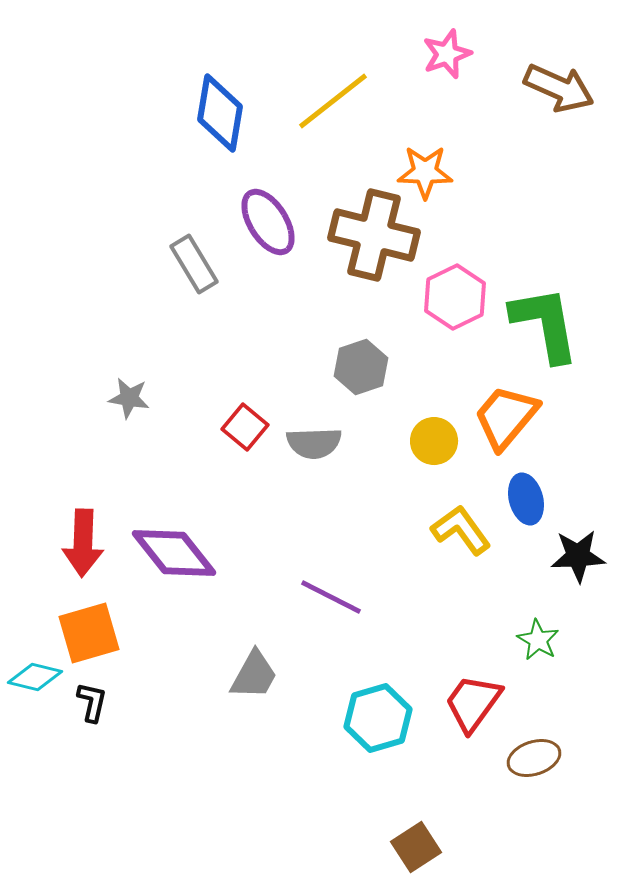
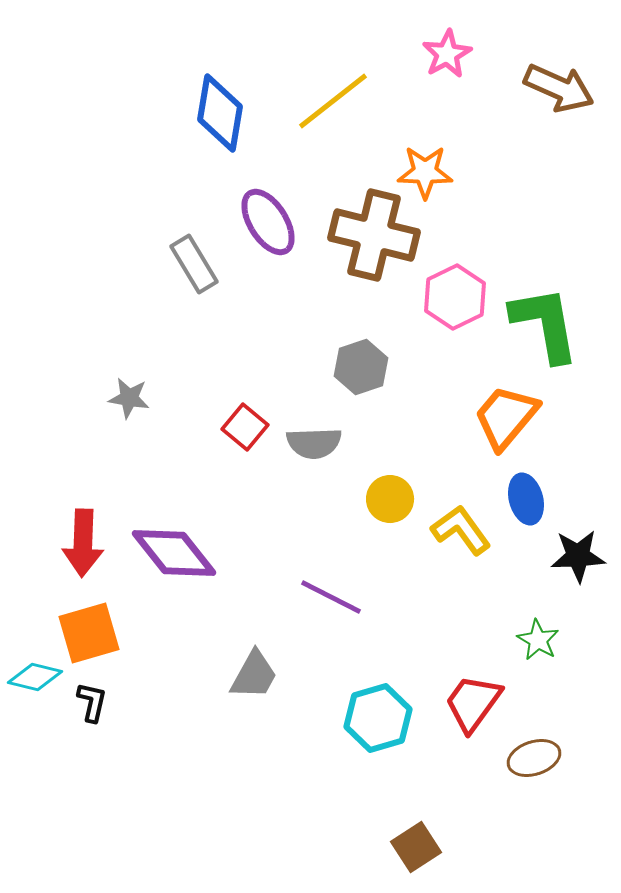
pink star: rotated 9 degrees counterclockwise
yellow circle: moved 44 px left, 58 px down
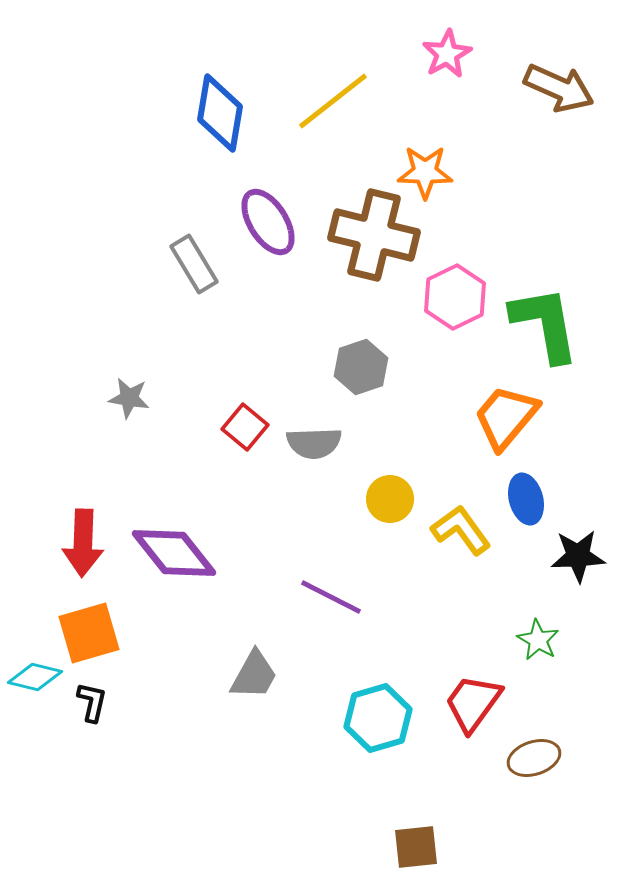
brown square: rotated 27 degrees clockwise
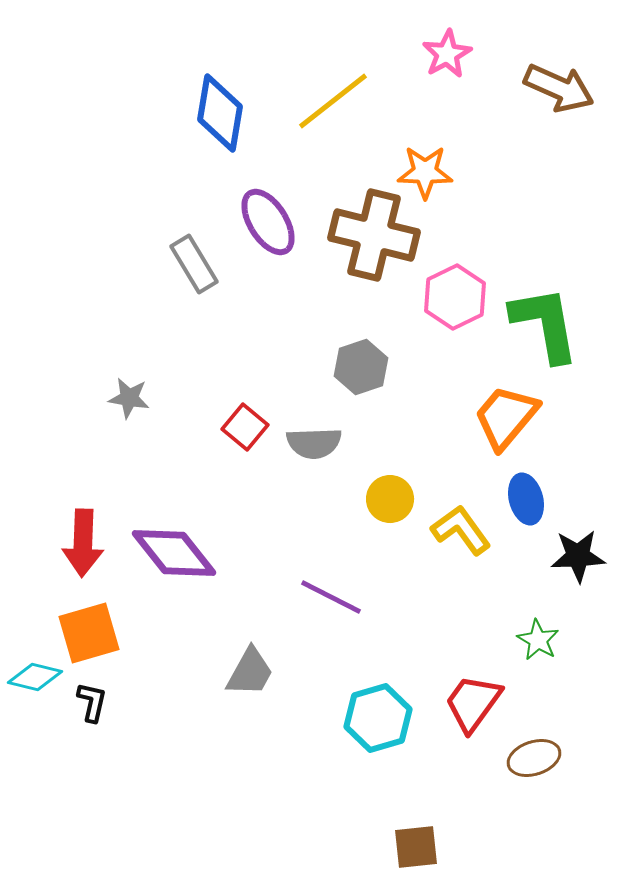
gray trapezoid: moved 4 px left, 3 px up
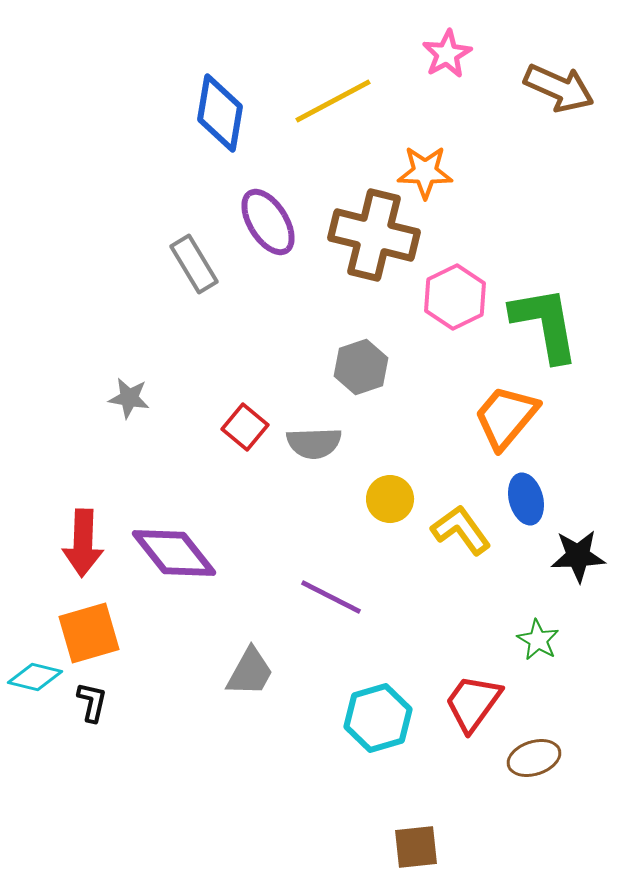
yellow line: rotated 10 degrees clockwise
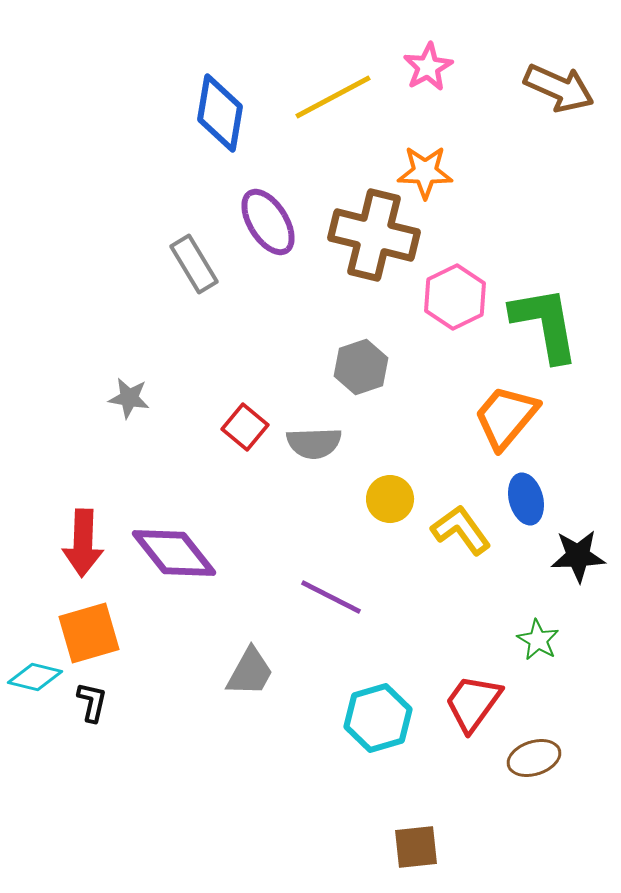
pink star: moved 19 px left, 13 px down
yellow line: moved 4 px up
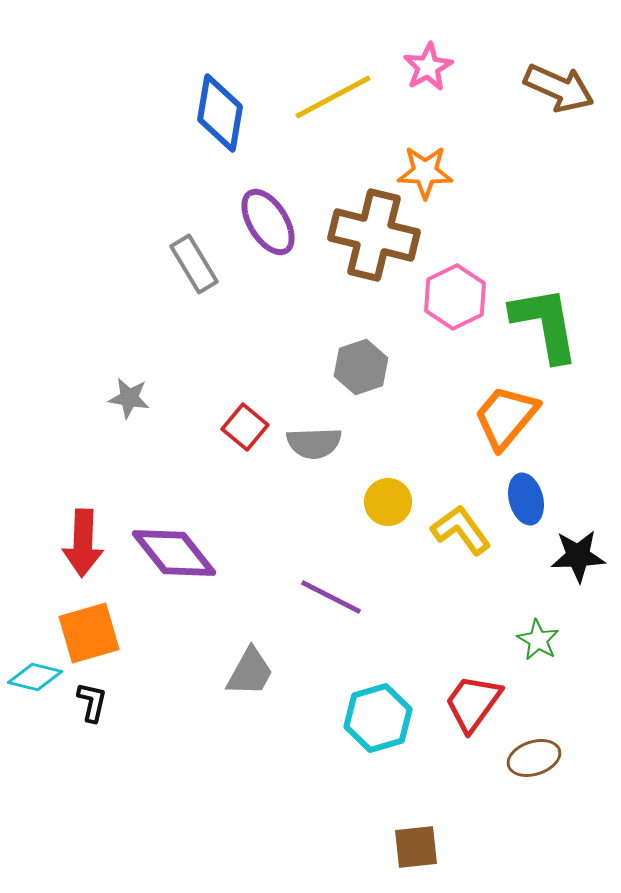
yellow circle: moved 2 px left, 3 px down
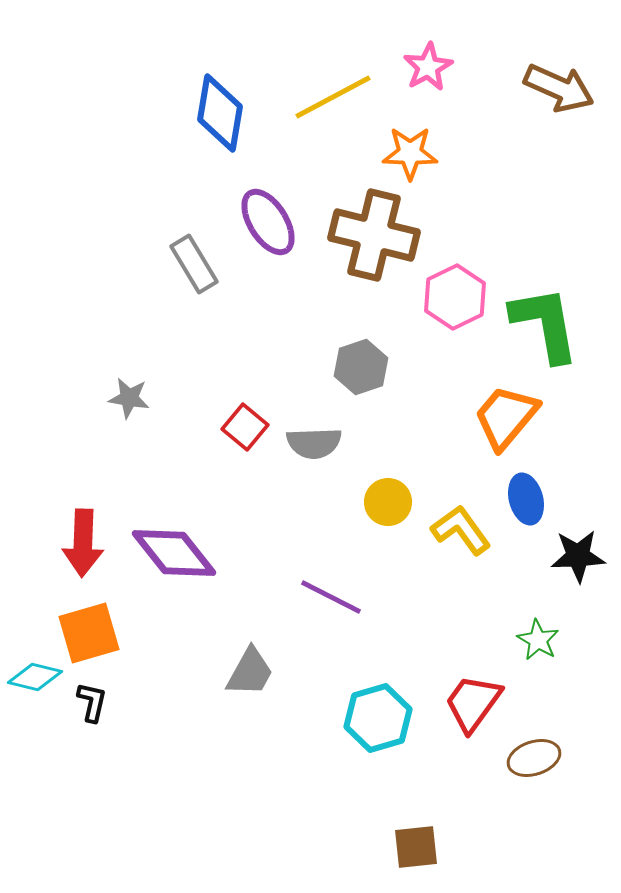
orange star: moved 15 px left, 19 px up
